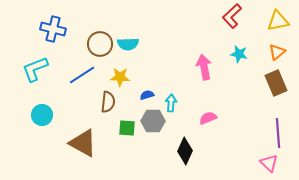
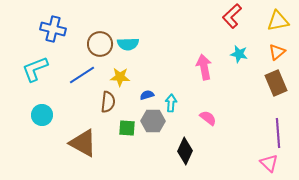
pink semicircle: rotated 60 degrees clockwise
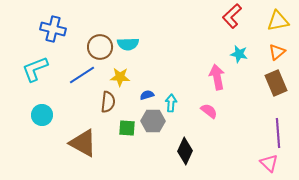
brown circle: moved 3 px down
pink arrow: moved 13 px right, 10 px down
pink semicircle: moved 1 px right, 7 px up
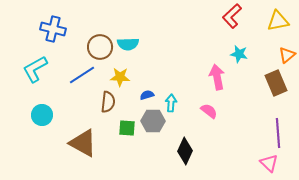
orange triangle: moved 10 px right, 3 px down
cyan L-shape: rotated 8 degrees counterclockwise
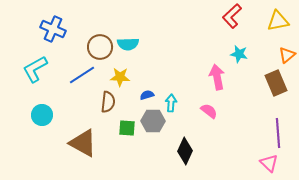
blue cross: rotated 10 degrees clockwise
